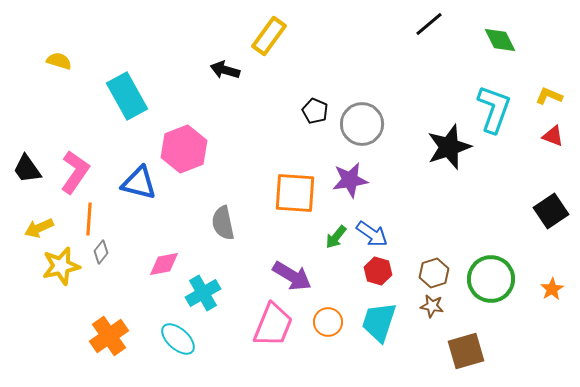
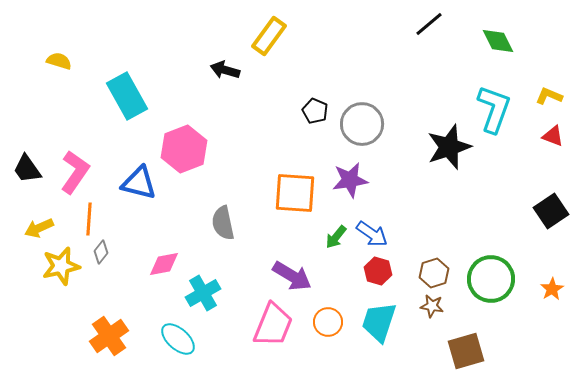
green diamond: moved 2 px left, 1 px down
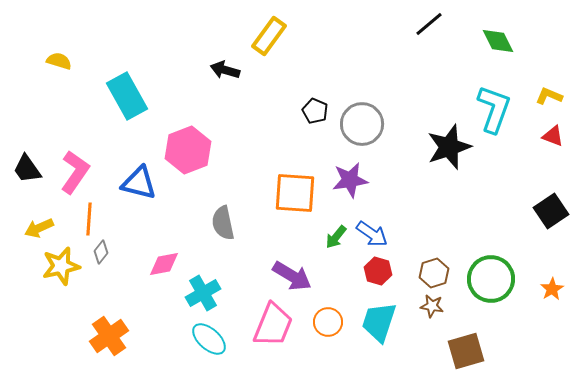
pink hexagon: moved 4 px right, 1 px down
cyan ellipse: moved 31 px right
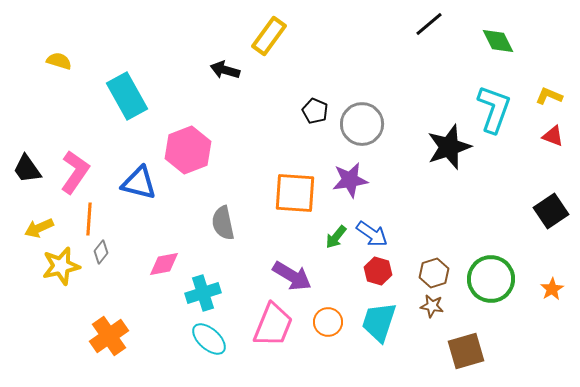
cyan cross: rotated 12 degrees clockwise
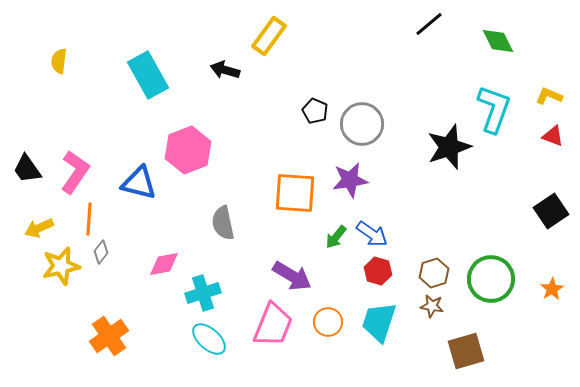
yellow semicircle: rotated 100 degrees counterclockwise
cyan rectangle: moved 21 px right, 21 px up
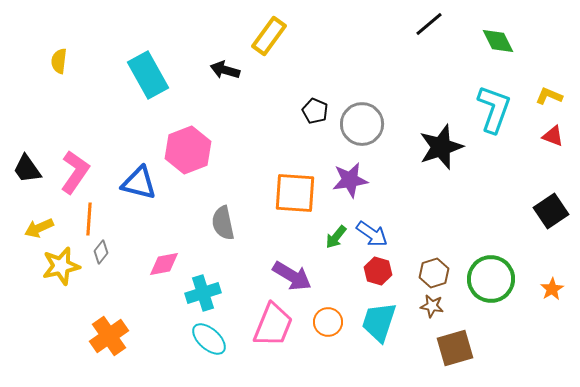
black star: moved 8 px left
brown square: moved 11 px left, 3 px up
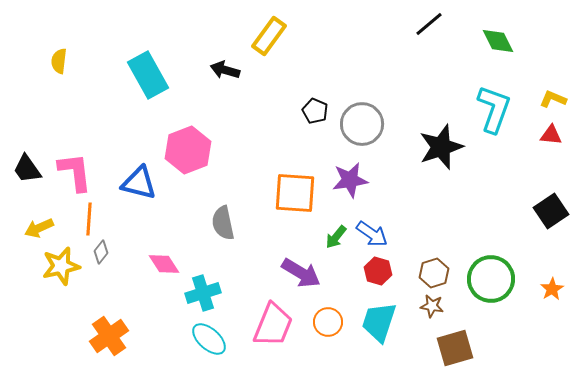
yellow L-shape: moved 4 px right, 3 px down
red triangle: moved 2 px left, 1 px up; rotated 15 degrees counterclockwise
pink L-shape: rotated 42 degrees counterclockwise
pink diamond: rotated 68 degrees clockwise
purple arrow: moved 9 px right, 3 px up
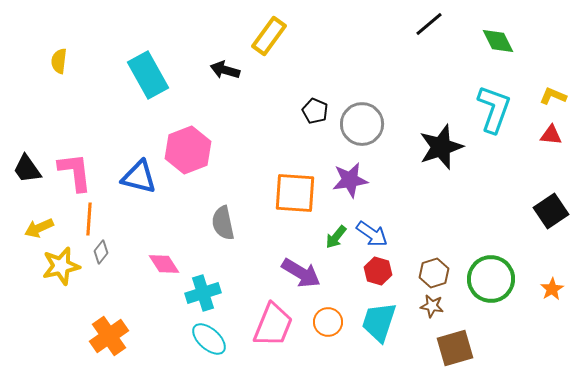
yellow L-shape: moved 3 px up
blue triangle: moved 6 px up
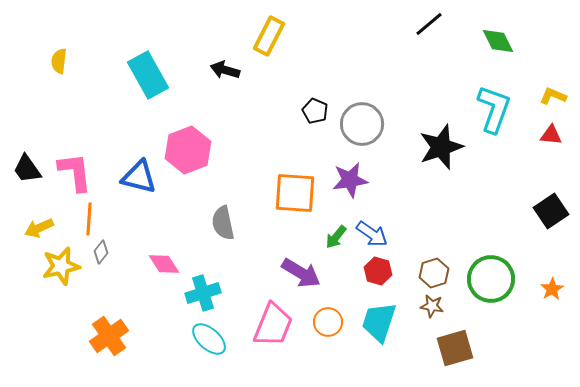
yellow rectangle: rotated 9 degrees counterclockwise
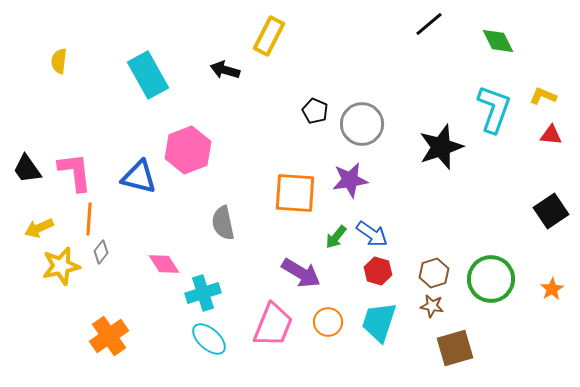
yellow L-shape: moved 10 px left
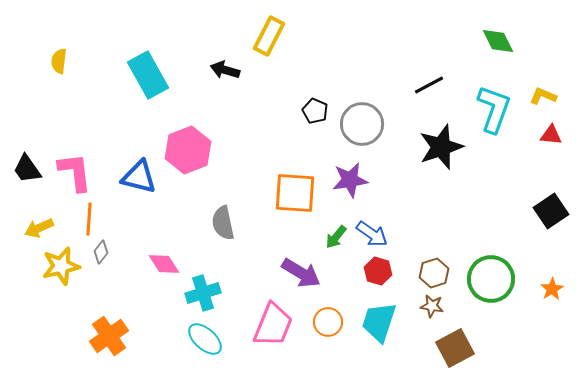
black line: moved 61 px down; rotated 12 degrees clockwise
cyan ellipse: moved 4 px left
brown square: rotated 12 degrees counterclockwise
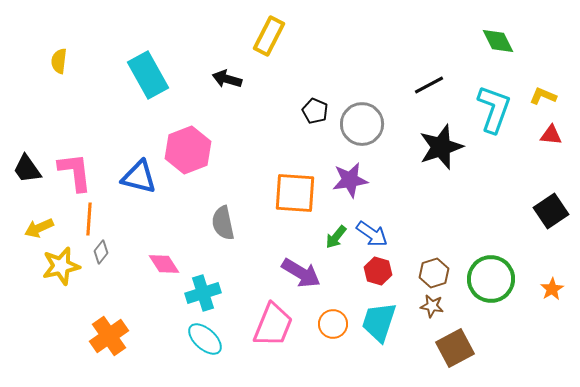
black arrow: moved 2 px right, 9 px down
orange circle: moved 5 px right, 2 px down
